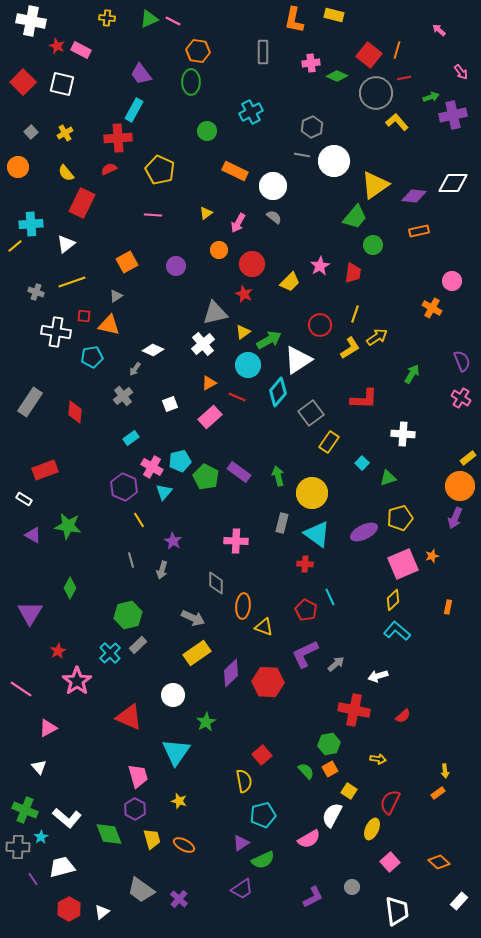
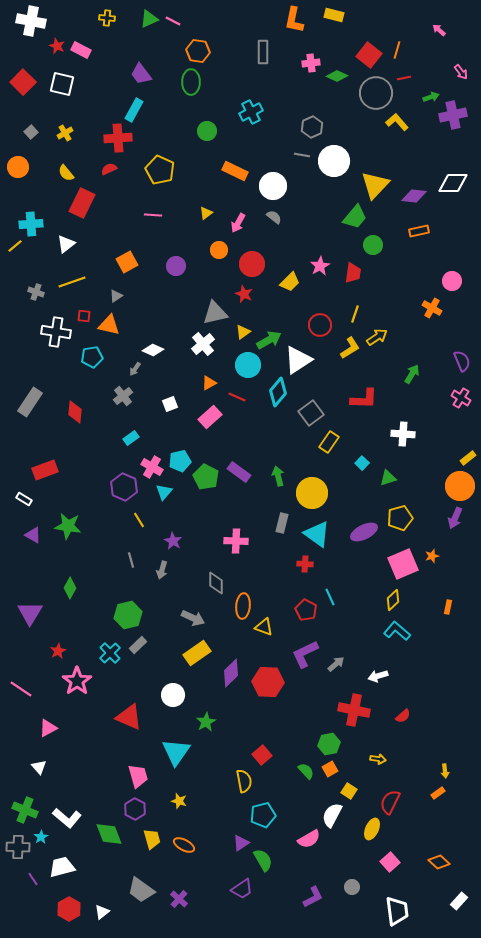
yellow triangle at (375, 185): rotated 12 degrees counterclockwise
green semicircle at (263, 860): rotated 95 degrees counterclockwise
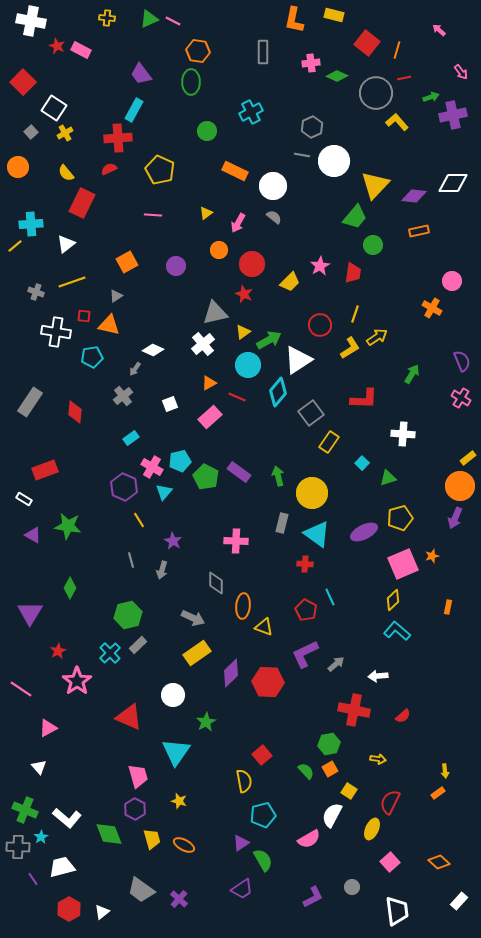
red square at (369, 55): moved 2 px left, 12 px up
white square at (62, 84): moved 8 px left, 24 px down; rotated 20 degrees clockwise
white arrow at (378, 676): rotated 12 degrees clockwise
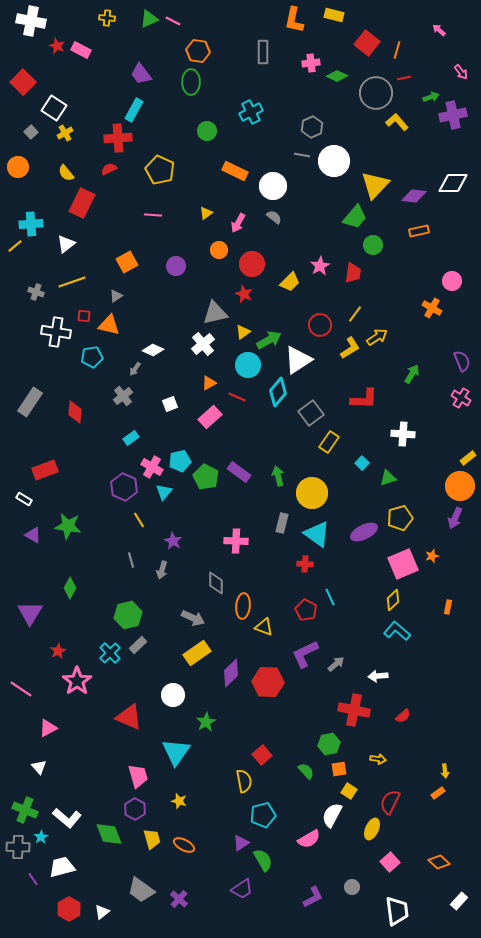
yellow line at (355, 314): rotated 18 degrees clockwise
orange square at (330, 769): moved 9 px right; rotated 21 degrees clockwise
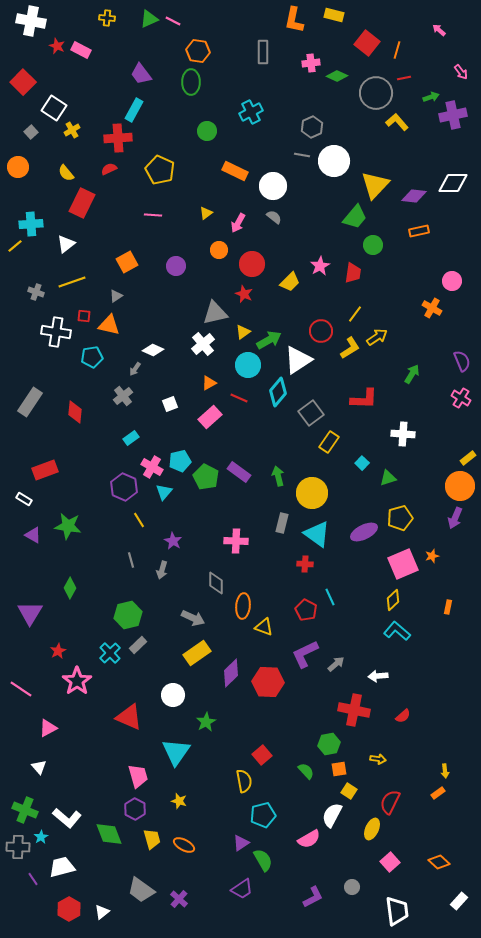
yellow cross at (65, 133): moved 7 px right, 3 px up
red circle at (320, 325): moved 1 px right, 6 px down
red line at (237, 397): moved 2 px right, 1 px down
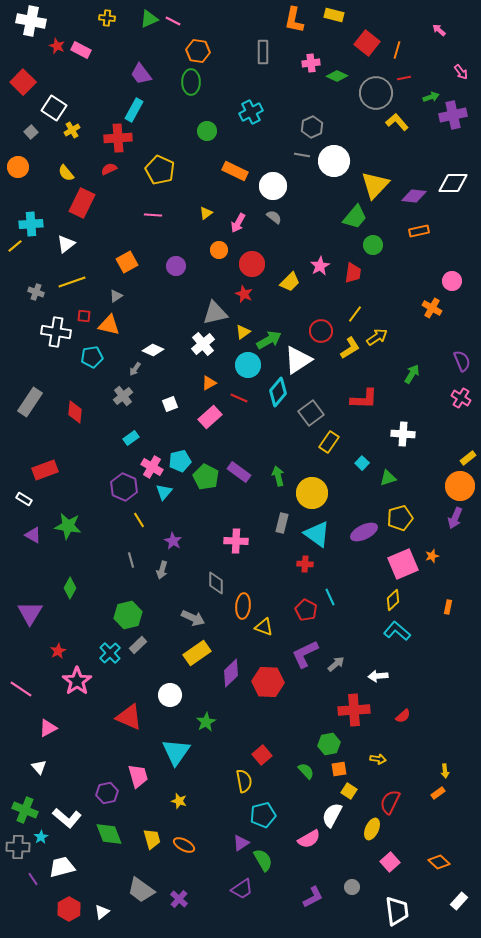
white circle at (173, 695): moved 3 px left
red cross at (354, 710): rotated 16 degrees counterclockwise
purple hexagon at (135, 809): moved 28 px left, 16 px up; rotated 20 degrees clockwise
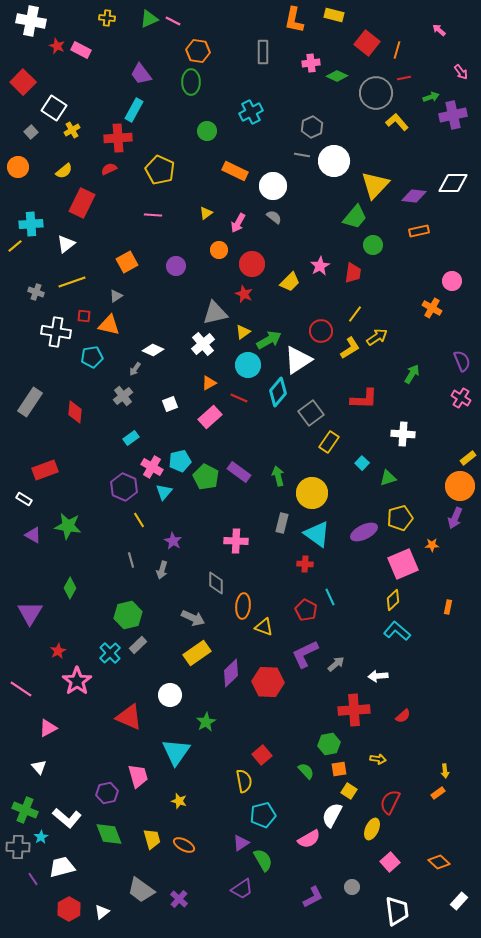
yellow semicircle at (66, 173): moved 2 px left, 2 px up; rotated 90 degrees counterclockwise
orange star at (432, 556): moved 11 px up; rotated 16 degrees clockwise
